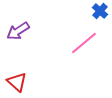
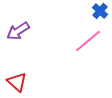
pink line: moved 4 px right, 2 px up
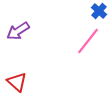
blue cross: moved 1 px left
pink line: rotated 12 degrees counterclockwise
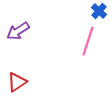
pink line: rotated 20 degrees counterclockwise
red triangle: rotated 45 degrees clockwise
